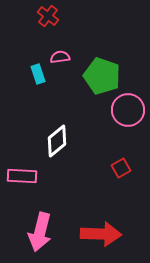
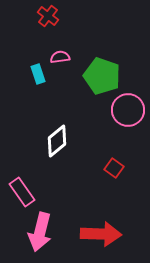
red square: moved 7 px left; rotated 24 degrees counterclockwise
pink rectangle: moved 16 px down; rotated 52 degrees clockwise
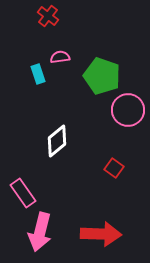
pink rectangle: moved 1 px right, 1 px down
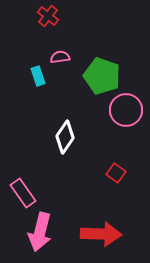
cyan rectangle: moved 2 px down
pink circle: moved 2 px left
white diamond: moved 8 px right, 4 px up; rotated 16 degrees counterclockwise
red square: moved 2 px right, 5 px down
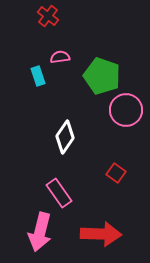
pink rectangle: moved 36 px right
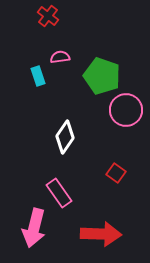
pink arrow: moved 6 px left, 4 px up
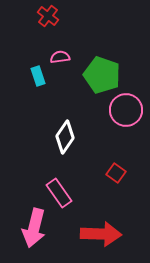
green pentagon: moved 1 px up
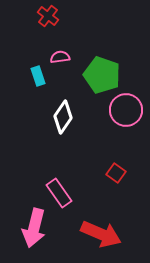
white diamond: moved 2 px left, 20 px up
red arrow: rotated 21 degrees clockwise
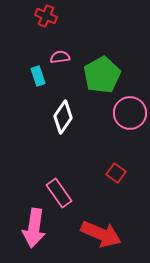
red cross: moved 2 px left; rotated 15 degrees counterclockwise
green pentagon: rotated 24 degrees clockwise
pink circle: moved 4 px right, 3 px down
pink arrow: rotated 6 degrees counterclockwise
